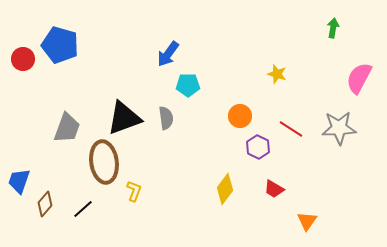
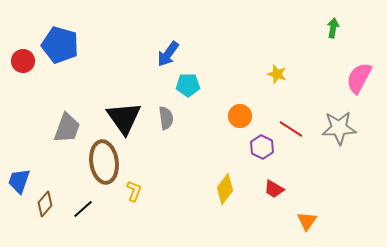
red circle: moved 2 px down
black triangle: rotated 45 degrees counterclockwise
purple hexagon: moved 4 px right
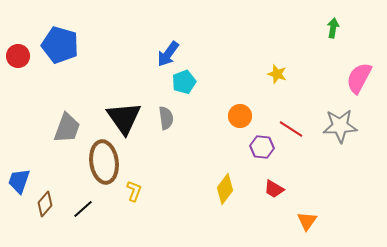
red circle: moved 5 px left, 5 px up
cyan pentagon: moved 4 px left, 3 px up; rotated 20 degrees counterclockwise
gray star: moved 1 px right, 2 px up
purple hexagon: rotated 20 degrees counterclockwise
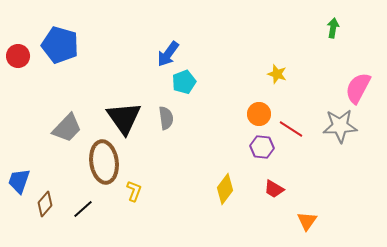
pink semicircle: moved 1 px left, 10 px down
orange circle: moved 19 px right, 2 px up
gray trapezoid: rotated 24 degrees clockwise
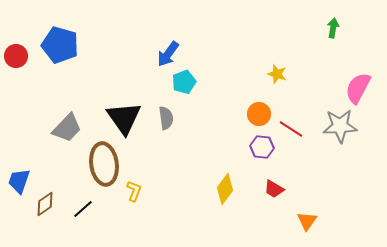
red circle: moved 2 px left
brown ellipse: moved 2 px down
brown diamond: rotated 15 degrees clockwise
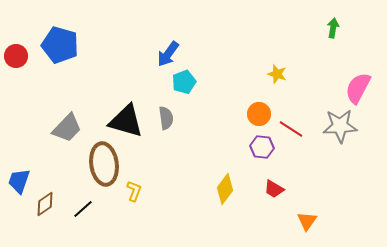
black triangle: moved 2 px right, 3 px down; rotated 39 degrees counterclockwise
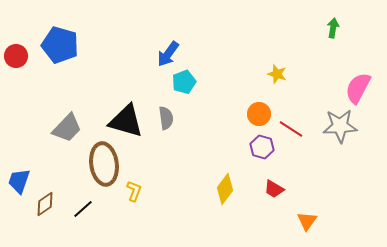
purple hexagon: rotated 10 degrees clockwise
